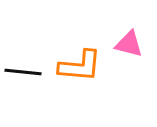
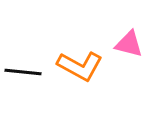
orange L-shape: rotated 24 degrees clockwise
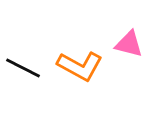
black line: moved 4 px up; rotated 21 degrees clockwise
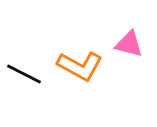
black line: moved 1 px right, 6 px down
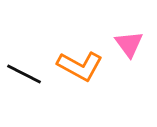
pink triangle: rotated 40 degrees clockwise
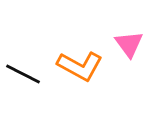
black line: moved 1 px left
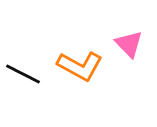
pink triangle: rotated 8 degrees counterclockwise
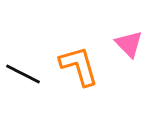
orange L-shape: moved 1 px left; rotated 135 degrees counterclockwise
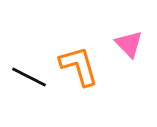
black line: moved 6 px right, 3 px down
